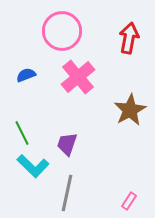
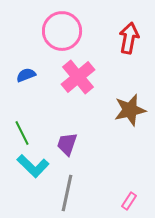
brown star: rotated 16 degrees clockwise
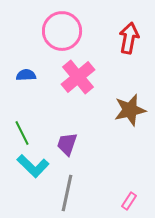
blue semicircle: rotated 18 degrees clockwise
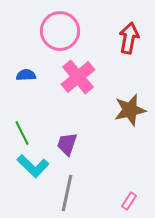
pink circle: moved 2 px left
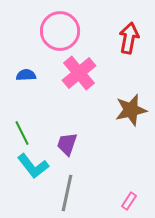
pink cross: moved 1 px right, 4 px up
brown star: moved 1 px right
cyan L-shape: rotated 8 degrees clockwise
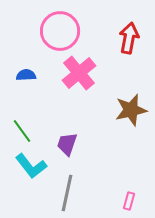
green line: moved 2 px up; rotated 10 degrees counterclockwise
cyan L-shape: moved 2 px left
pink rectangle: rotated 18 degrees counterclockwise
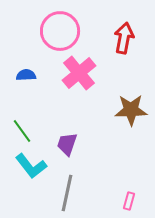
red arrow: moved 5 px left
brown star: rotated 12 degrees clockwise
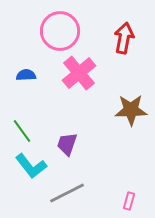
gray line: rotated 51 degrees clockwise
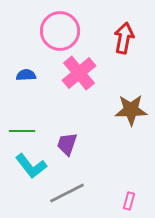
green line: rotated 55 degrees counterclockwise
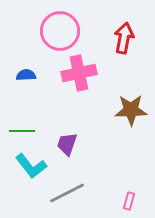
pink cross: rotated 28 degrees clockwise
